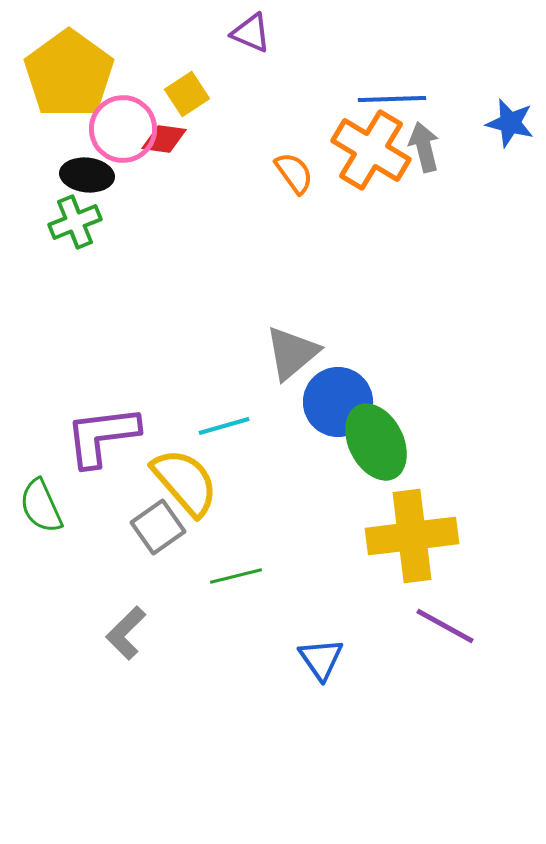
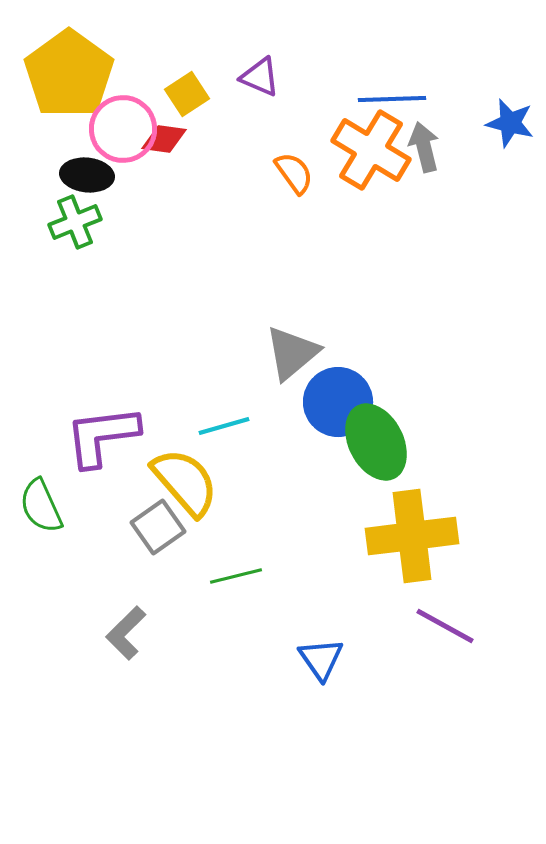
purple triangle: moved 9 px right, 44 px down
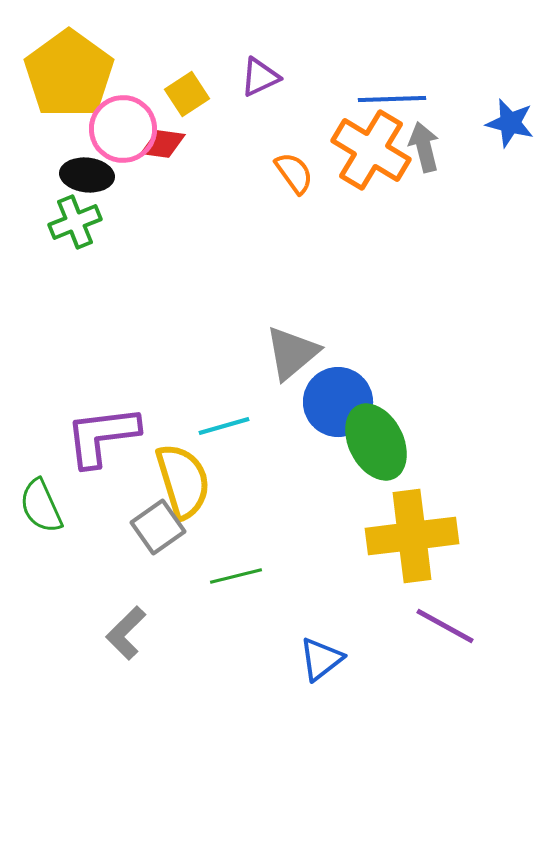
purple triangle: rotated 48 degrees counterclockwise
red diamond: moved 1 px left, 5 px down
yellow semicircle: moved 2 px left, 1 px up; rotated 24 degrees clockwise
blue triangle: rotated 27 degrees clockwise
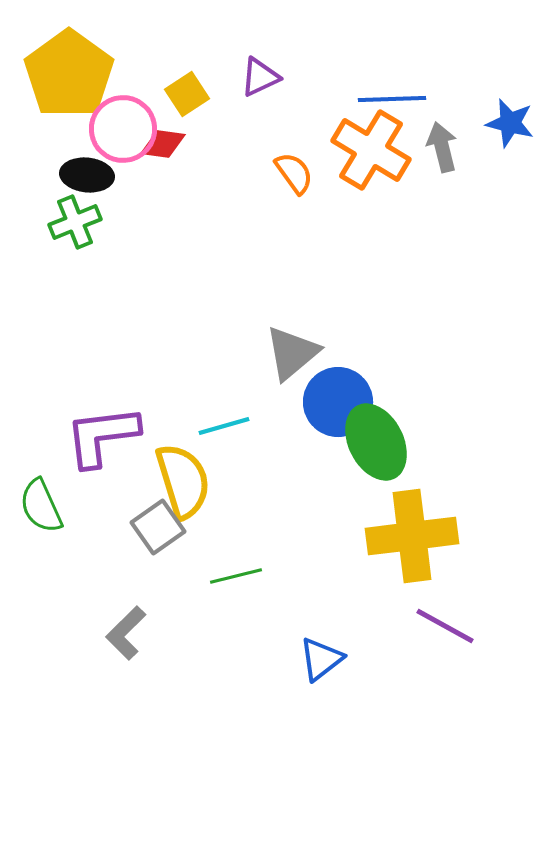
gray arrow: moved 18 px right
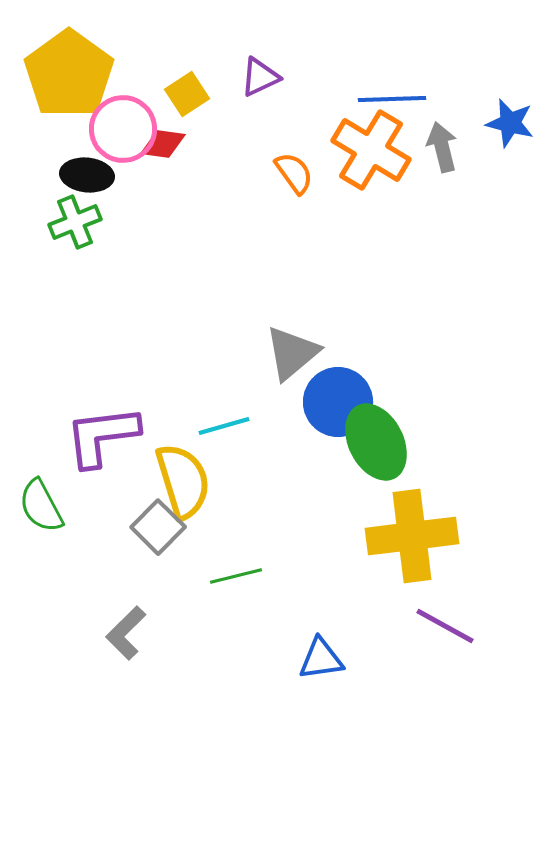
green semicircle: rotated 4 degrees counterclockwise
gray square: rotated 10 degrees counterclockwise
blue triangle: rotated 30 degrees clockwise
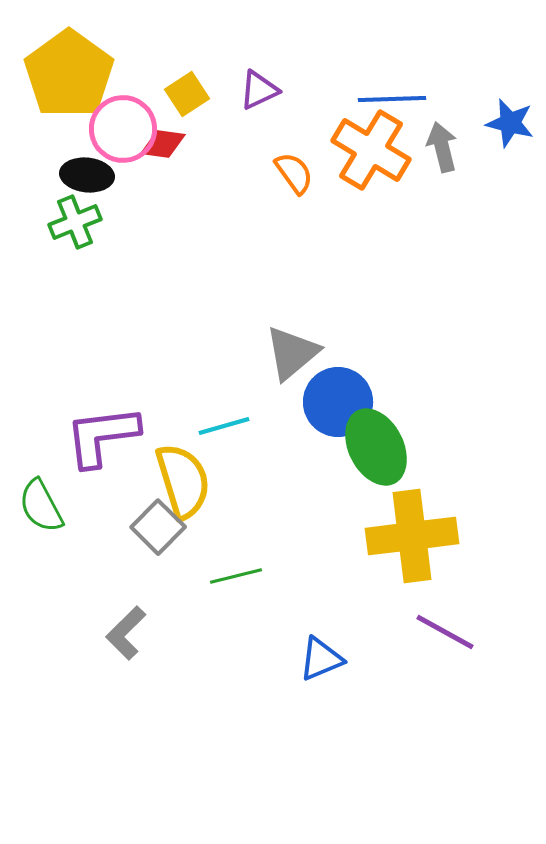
purple triangle: moved 1 px left, 13 px down
green ellipse: moved 5 px down
purple line: moved 6 px down
blue triangle: rotated 15 degrees counterclockwise
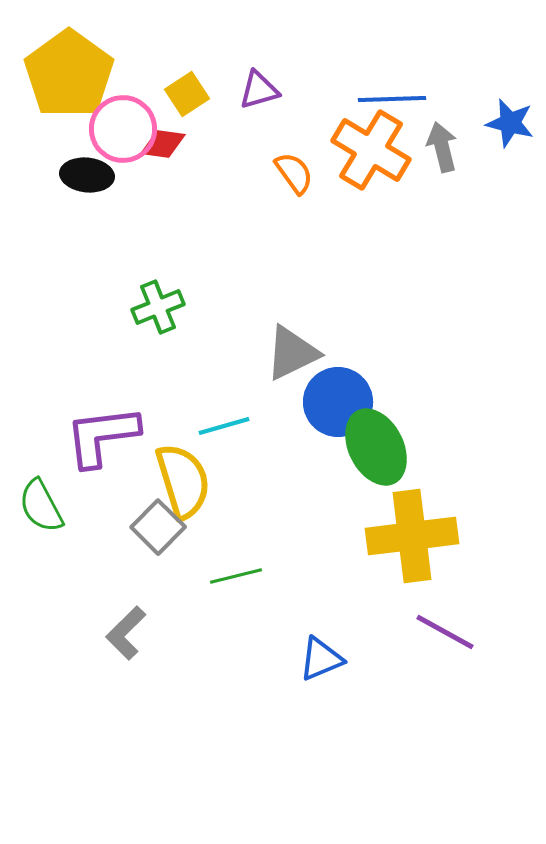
purple triangle: rotated 9 degrees clockwise
green cross: moved 83 px right, 85 px down
gray triangle: rotated 14 degrees clockwise
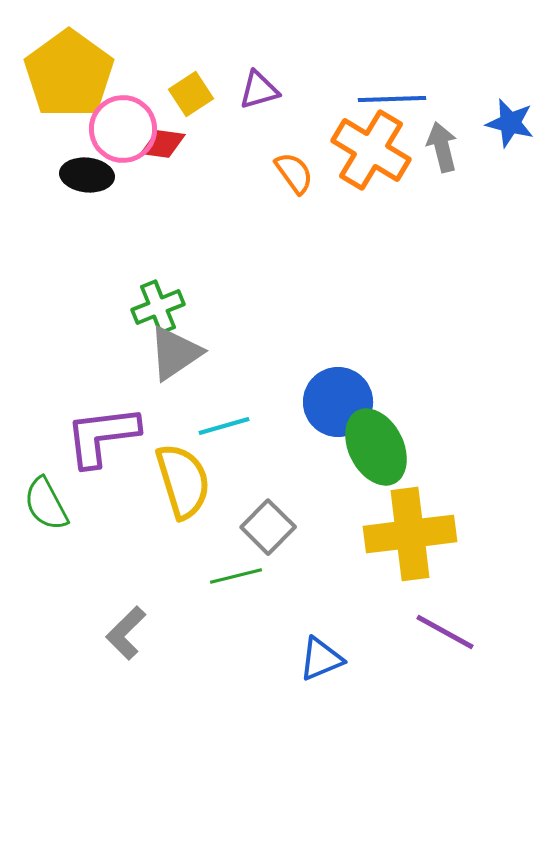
yellow square: moved 4 px right
gray triangle: moved 117 px left; rotated 8 degrees counterclockwise
green semicircle: moved 5 px right, 2 px up
gray square: moved 110 px right
yellow cross: moved 2 px left, 2 px up
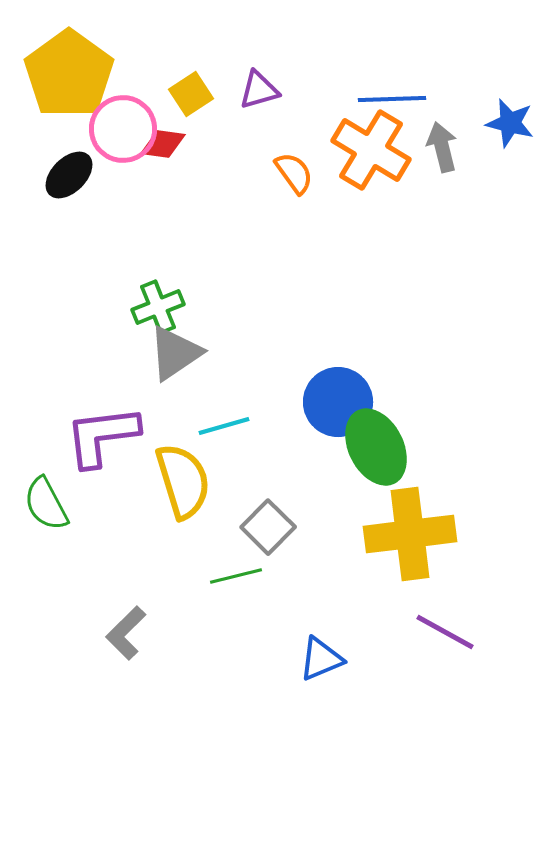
black ellipse: moved 18 px left; rotated 51 degrees counterclockwise
